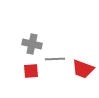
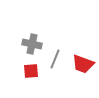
gray line: rotated 66 degrees counterclockwise
red trapezoid: moved 5 px up
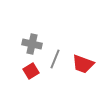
red square: rotated 28 degrees counterclockwise
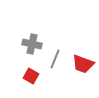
red square: moved 5 px down; rotated 28 degrees counterclockwise
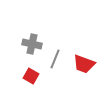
red trapezoid: moved 1 px right
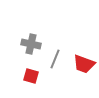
gray cross: moved 1 px left
red square: rotated 14 degrees counterclockwise
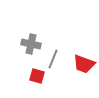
gray line: moved 2 px left
red square: moved 6 px right
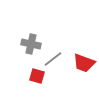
gray line: rotated 30 degrees clockwise
red trapezoid: moved 1 px up
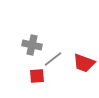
gray cross: moved 1 px right, 1 px down
red square: rotated 21 degrees counterclockwise
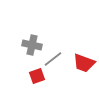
red square: rotated 14 degrees counterclockwise
